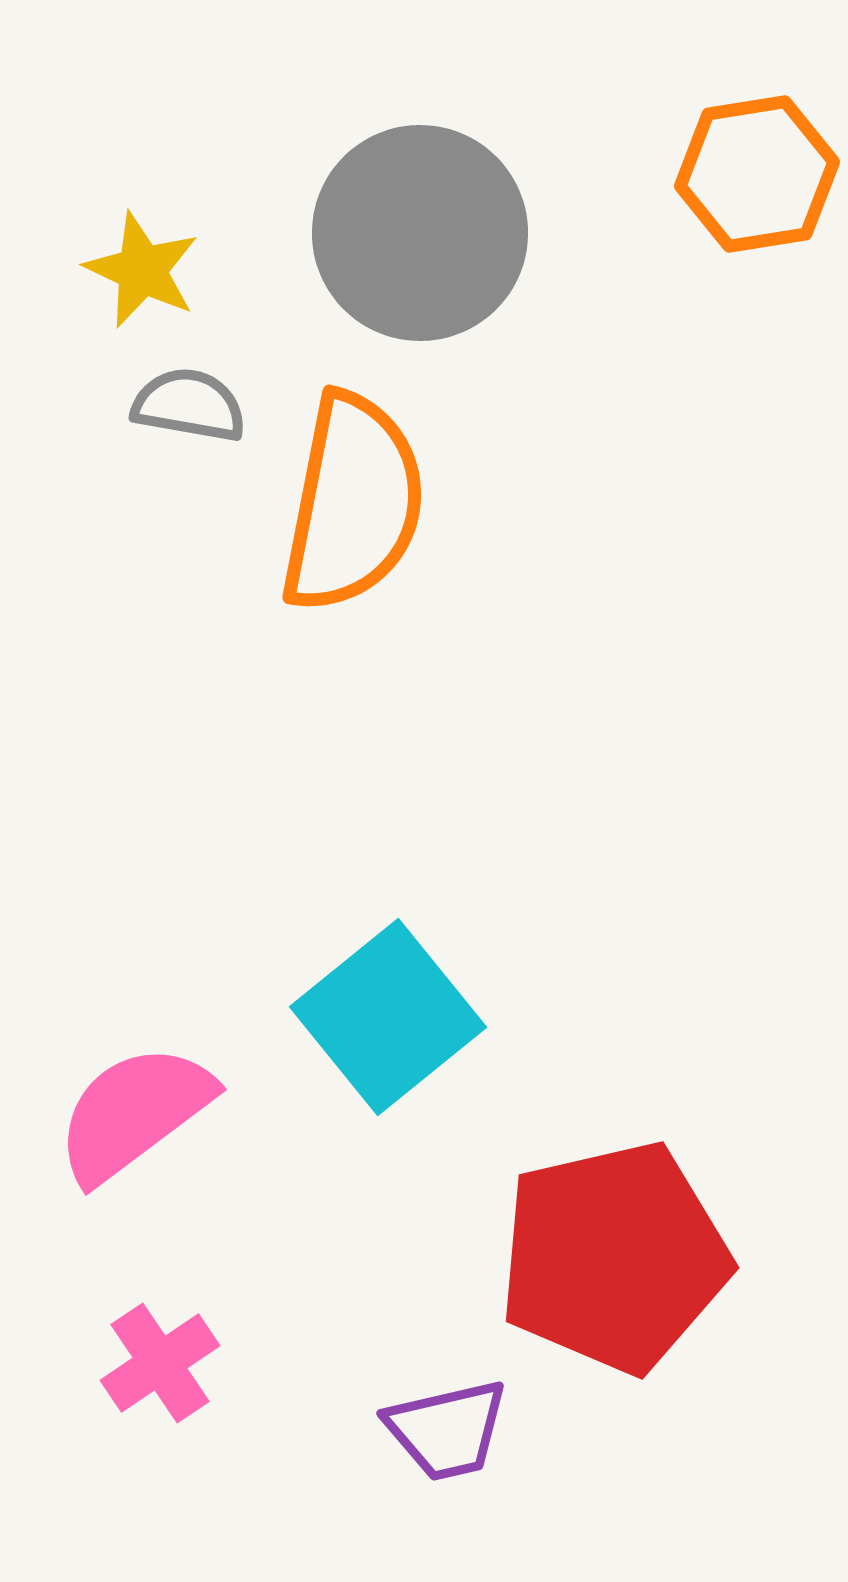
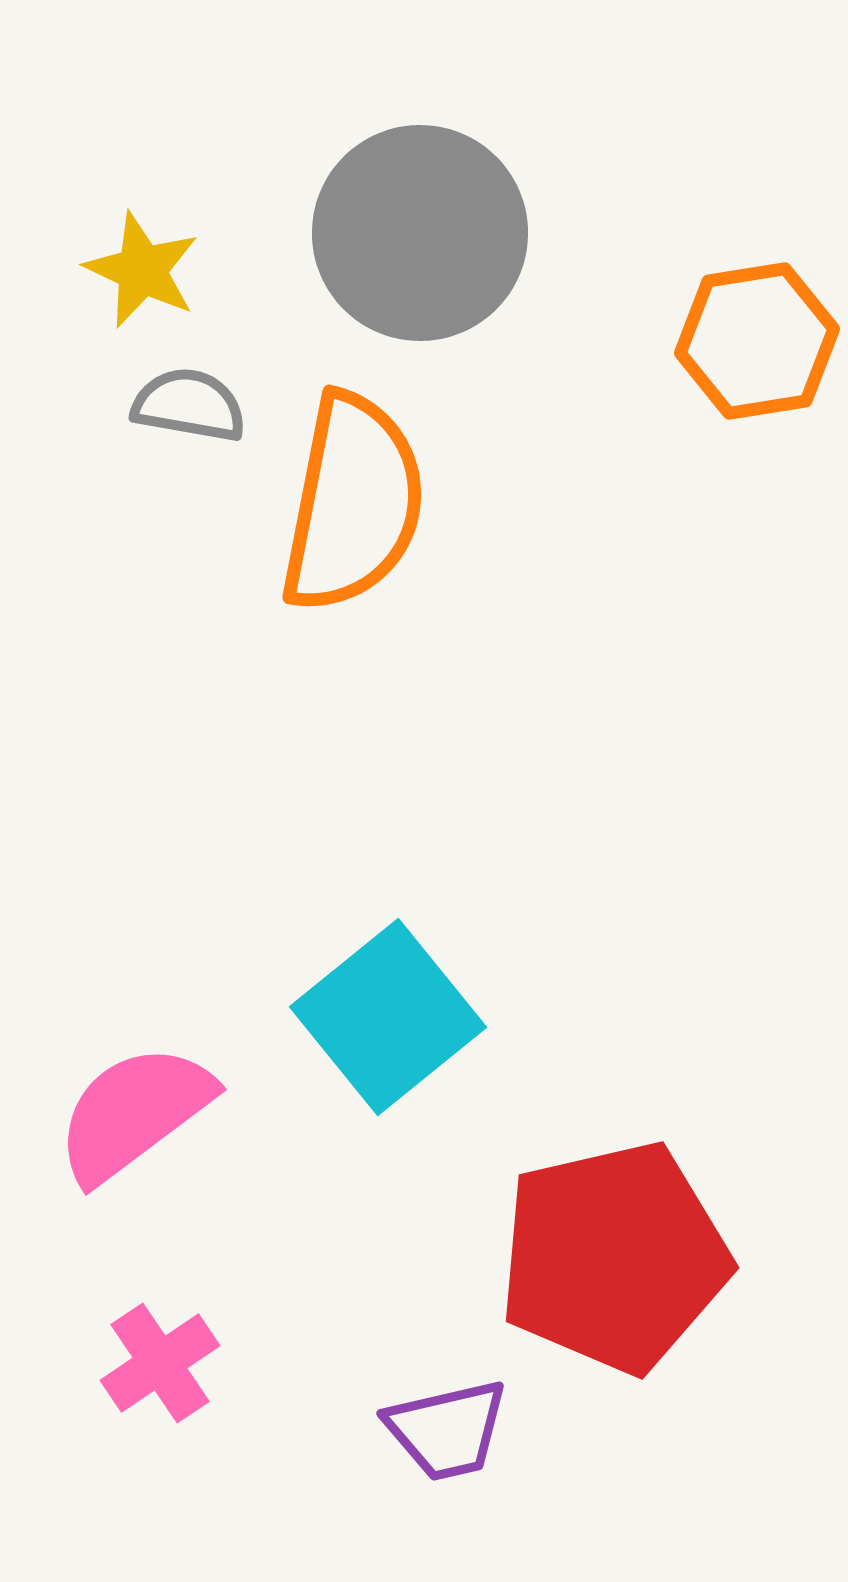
orange hexagon: moved 167 px down
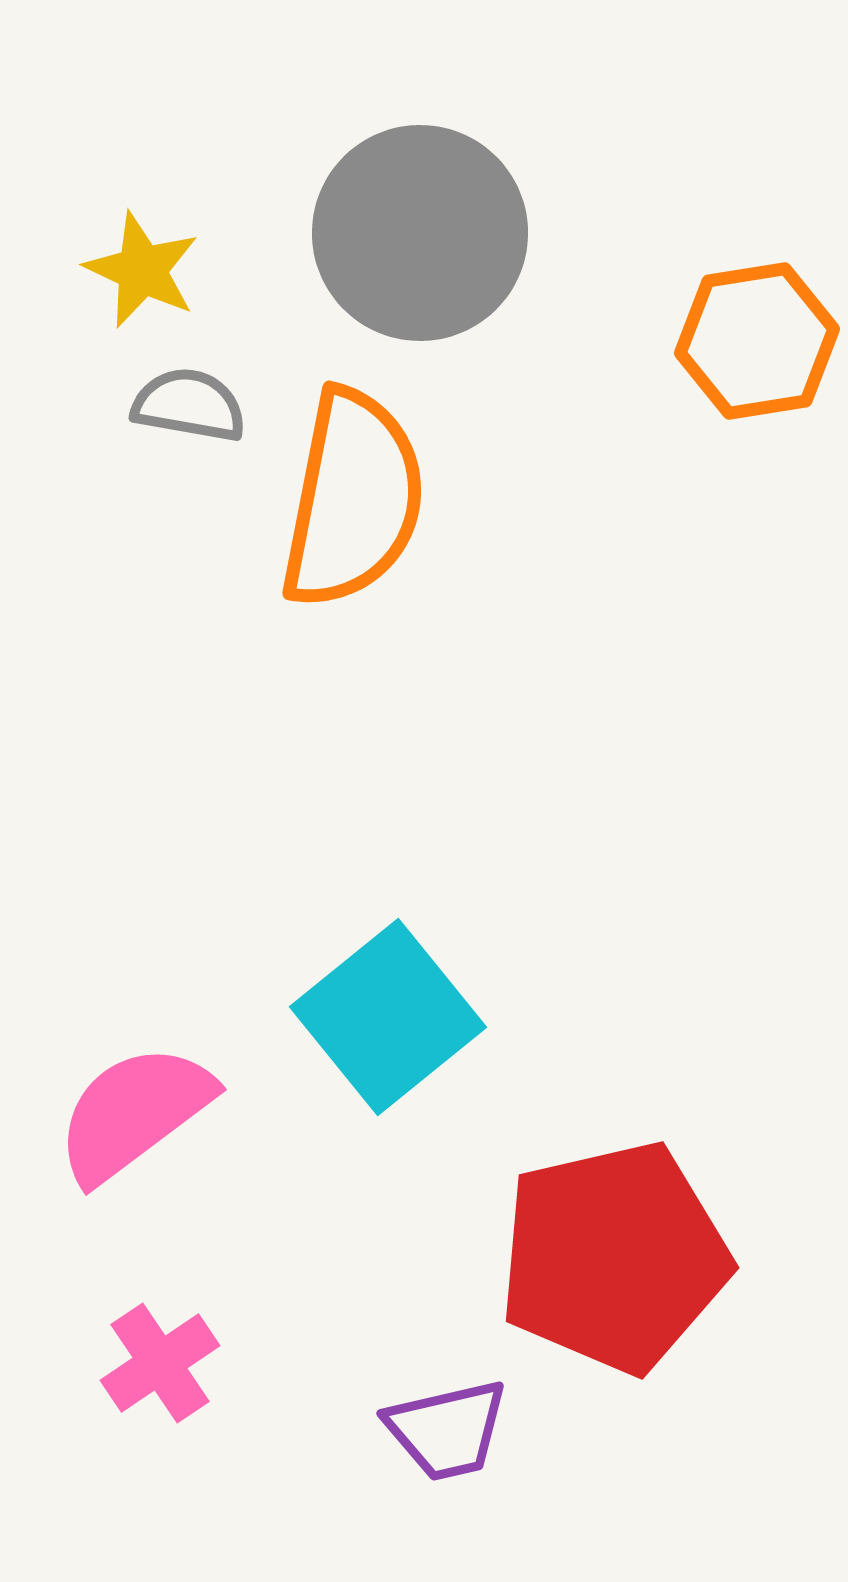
orange semicircle: moved 4 px up
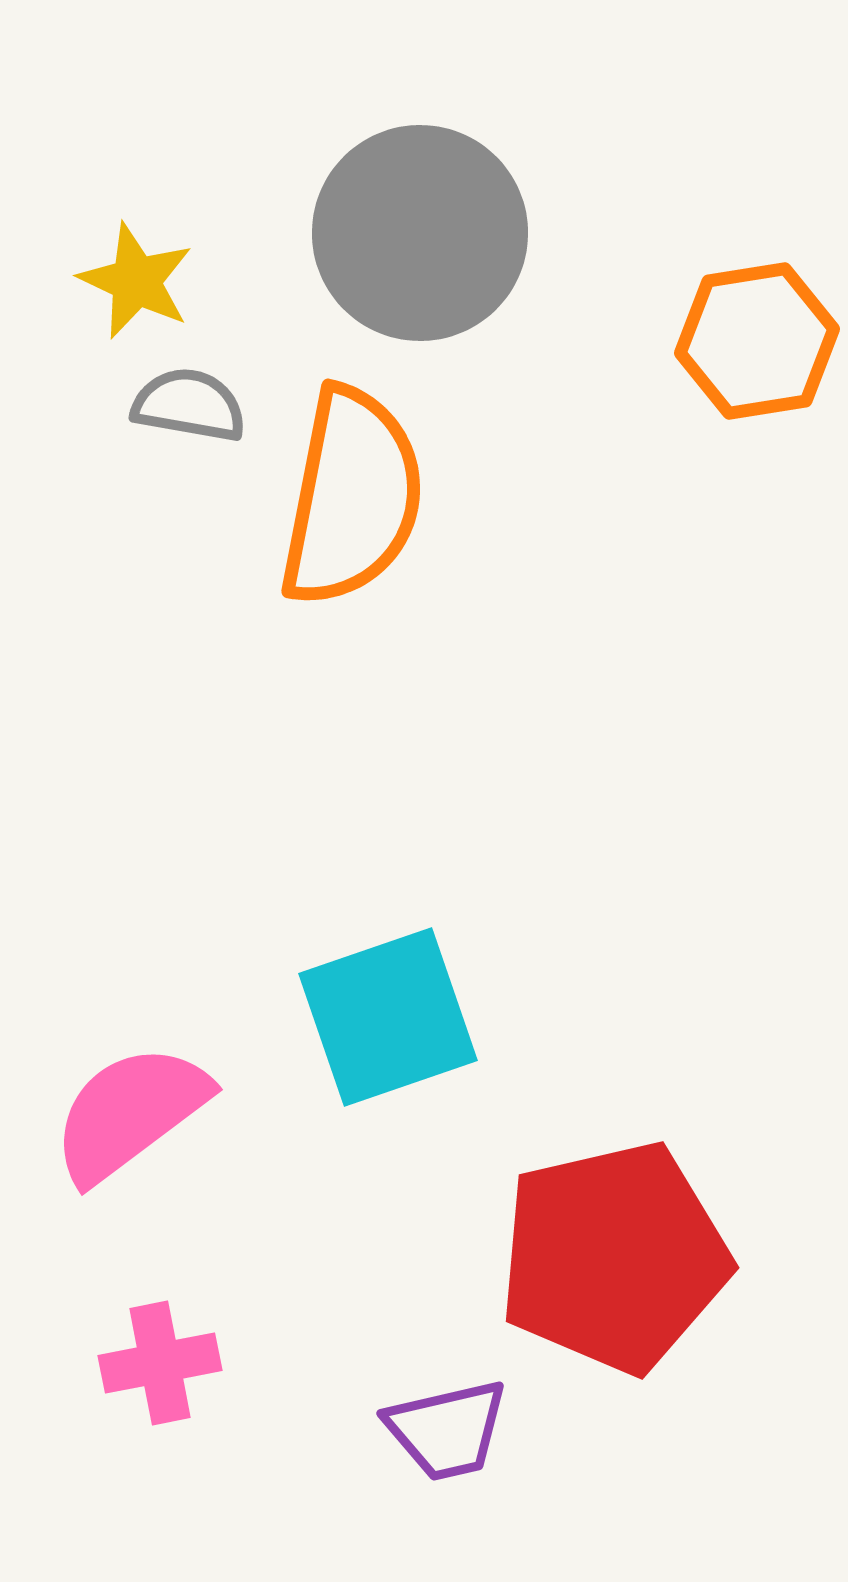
yellow star: moved 6 px left, 11 px down
orange semicircle: moved 1 px left, 2 px up
cyan square: rotated 20 degrees clockwise
pink semicircle: moved 4 px left
pink cross: rotated 23 degrees clockwise
